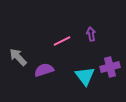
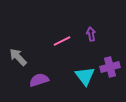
purple semicircle: moved 5 px left, 10 px down
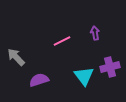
purple arrow: moved 4 px right, 1 px up
gray arrow: moved 2 px left
cyan triangle: moved 1 px left
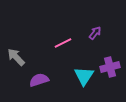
purple arrow: rotated 48 degrees clockwise
pink line: moved 1 px right, 2 px down
cyan triangle: rotated 10 degrees clockwise
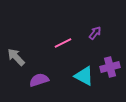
cyan triangle: rotated 35 degrees counterclockwise
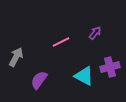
pink line: moved 2 px left, 1 px up
gray arrow: rotated 72 degrees clockwise
purple semicircle: rotated 36 degrees counterclockwise
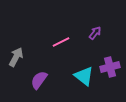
cyan triangle: rotated 10 degrees clockwise
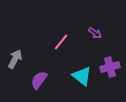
purple arrow: rotated 88 degrees clockwise
pink line: rotated 24 degrees counterclockwise
gray arrow: moved 1 px left, 2 px down
cyan triangle: moved 2 px left
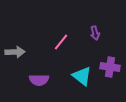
purple arrow: rotated 40 degrees clockwise
gray arrow: moved 7 px up; rotated 60 degrees clockwise
purple cross: rotated 24 degrees clockwise
purple semicircle: rotated 126 degrees counterclockwise
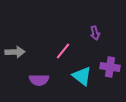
pink line: moved 2 px right, 9 px down
